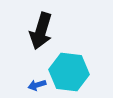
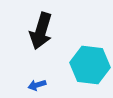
cyan hexagon: moved 21 px right, 7 px up
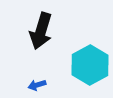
cyan hexagon: rotated 24 degrees clockwise
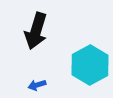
black arrow: moved 5 px left
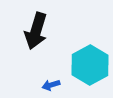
blue arrow: moved 14 px right
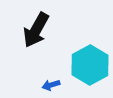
black arrow: moved 1 px up; rotated 12 degrees clockwise
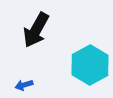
blue arrow: moved 27 px left
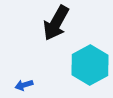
black arrow: moved 20 px right, 7 px up
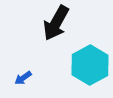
blue arrow: moved 1 px left, 7 px up; rotated 18 degrees counterclockwise
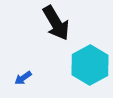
black arrow: rotated 60 degrees counterclockwise
